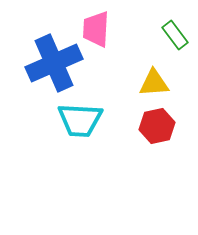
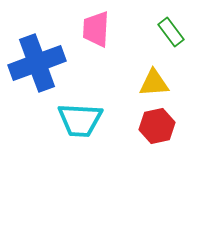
green rectangle: moved 4 px left, 3 px up
blue cross: moved 17 px left; rotated 4 degrees clockwise
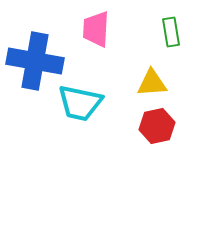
green rectangle: rotated 28 degrees clockwise
blue cross: moved 2 px left, 2 px up; rotated 30 degrees clockwise
yellow triangle: moved 2 px left
cyan trapezoid: moved 17 px up; rotated 9 degrees clockwise
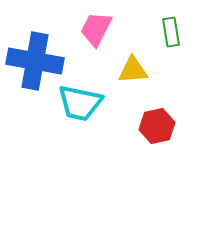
pink trapezoid: rotated 24 degrees clockwise
yellow triangle: moved 19 px left, 13 px up
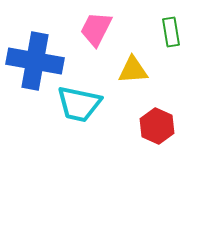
cyan trapezoid: moved 1 px left, 1 px down
red hexagon: rotated 24 degrees counterclockwise
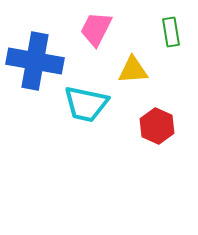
cyan trapezoid: moved 7 px right
